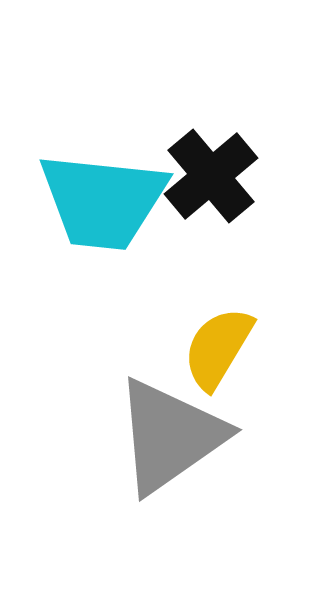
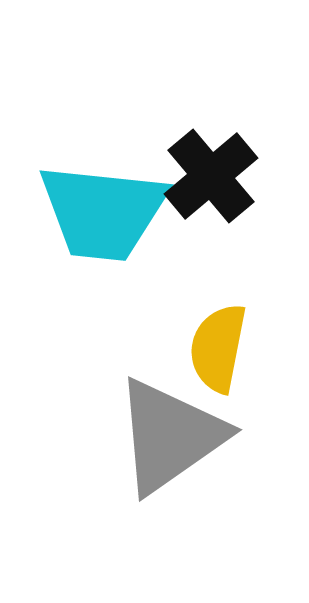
cyan trapezoid: moved 11 px down
yellow semicircle: rotated 20 degrees counterclockwise
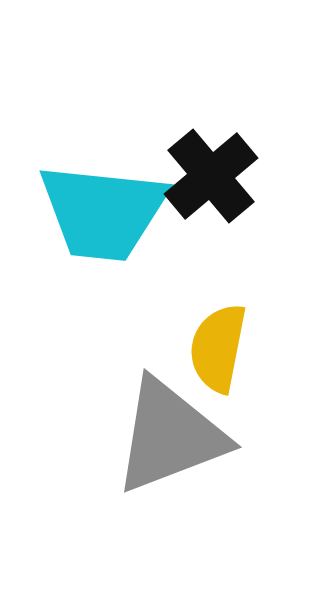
gray triangle: rotated 14 degrees clockwise
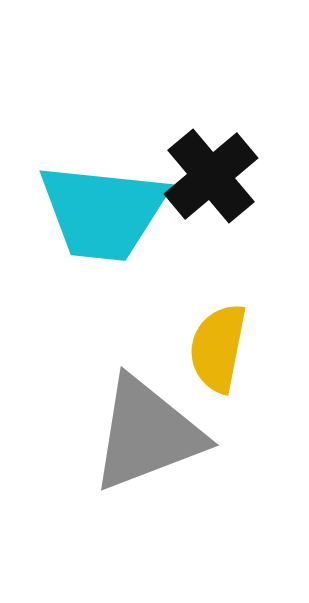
gray triangle: moved 23 px left, 2 px up
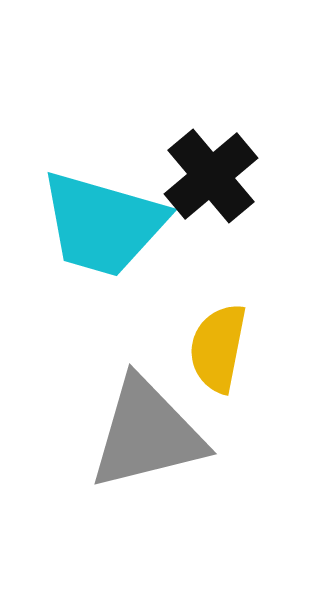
cyan trapezoid: moved 12 px down; rotated 10 degrees clockwise
gray triangle: rotated 7 degrees clockwise
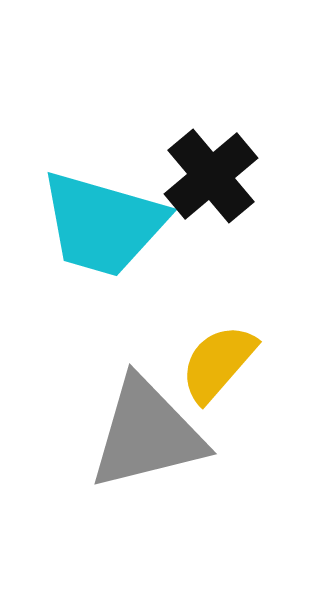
yellow semicircle: moved 15 px down; rotated 30 degrees clockwise
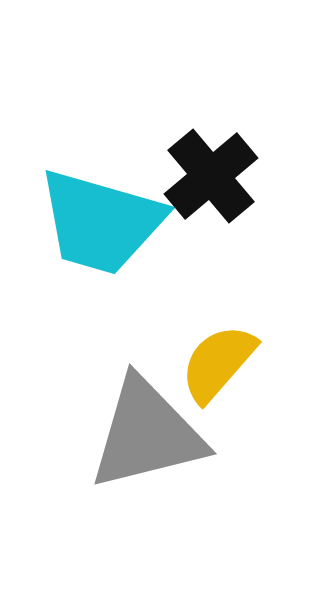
cyan trapezoid: moved 2 px left, 2 px up
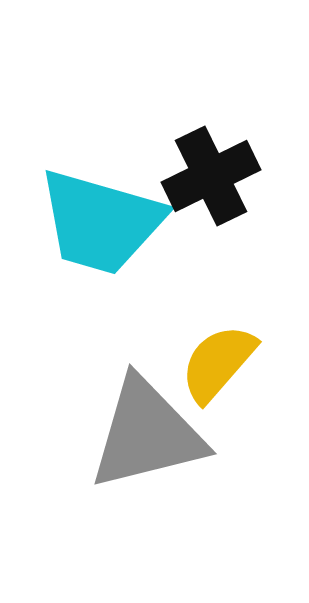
black cross: rotated 14 degrees clockwise
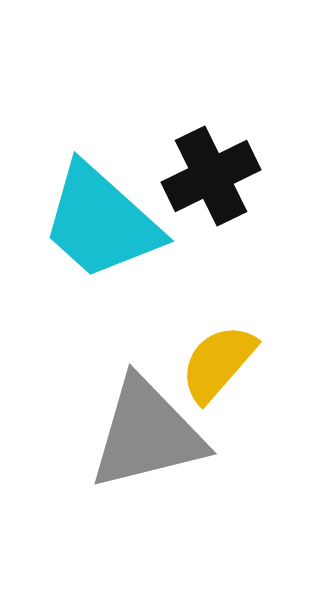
cyan trapezoid: rotated 26 degrees clockwise
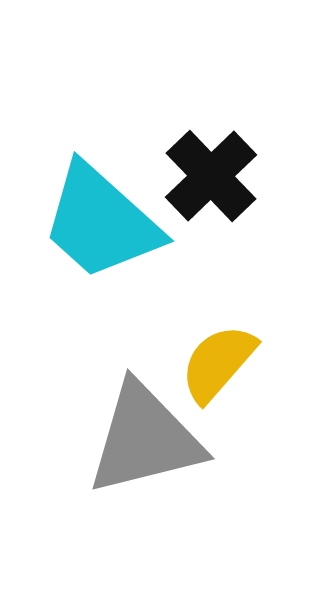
black cross: rotated 18 degrees counterclockwise
gray triangle: moved 2 px left, 5 px down
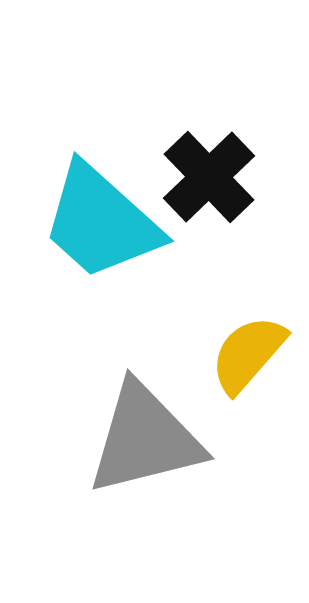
black cross: moved 2 px left, 1 px down
yellow semicircle: moved 30 px right, 9 px up
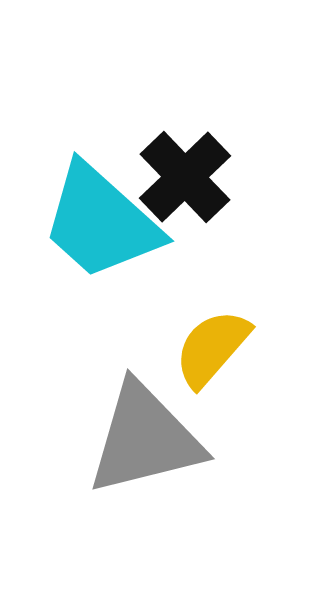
black cross: moved 24 px left
yellow semicircle: moved 36 px left, 6 px up
